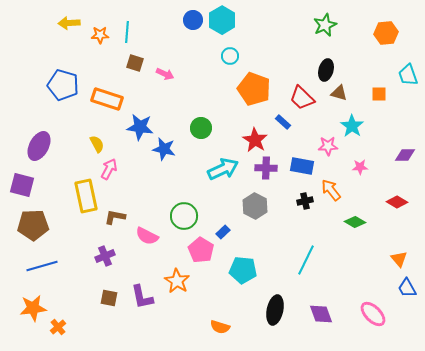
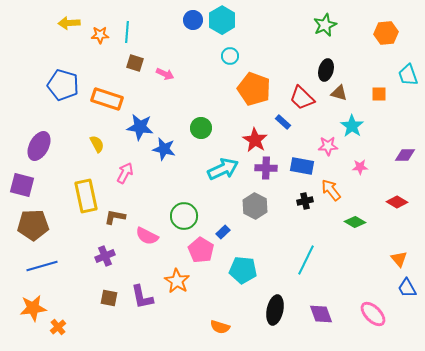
pink arrow at (109, 169): moved 16 px right, 4 px down
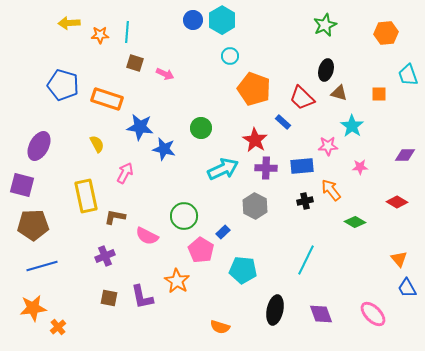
blue rectangle at (302, 166): rotated 15 degrees counterclockwise
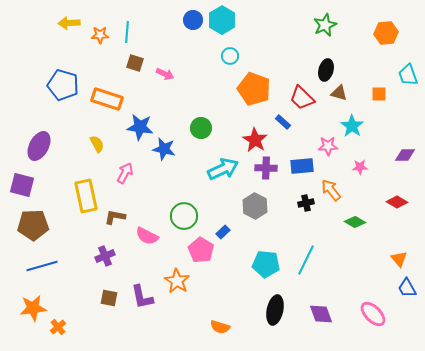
black cross at (305, 201): moved 1 px right, 2 px down
cyan pentagon at (243, 270): moved 23 px right, 6 px up
